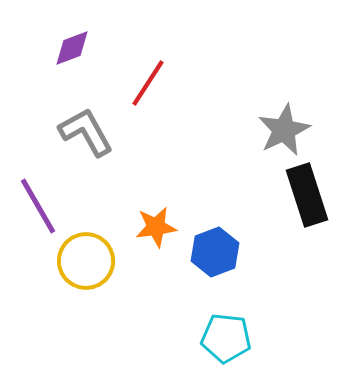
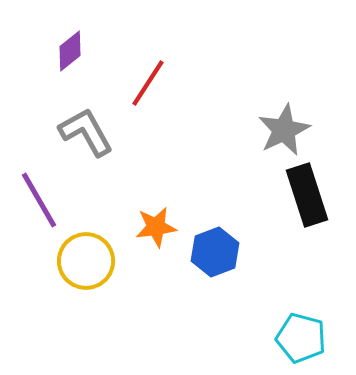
purple diamond: moved 2 px left, 3 px down; rotated 18 degrees counterclockwise
purple line: moved 1 px right, 6 px up
cyan pentagon: moved 75 px right; rotated 9 degrees clockwise
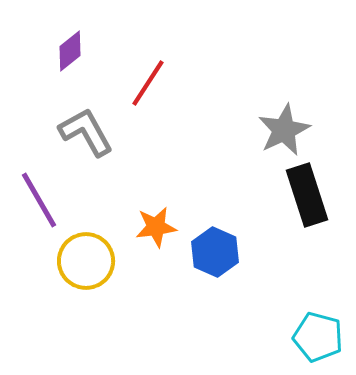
blue hexagon: rotated 15 degrees counterclockwise
cyan pentagon: moved 17 px right, 1 px up
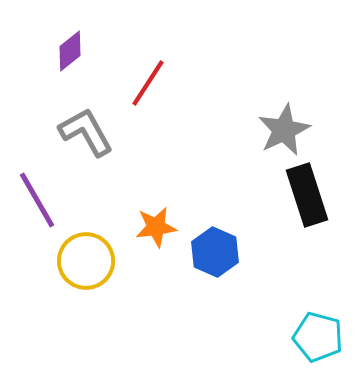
purple line: moved 2 px left
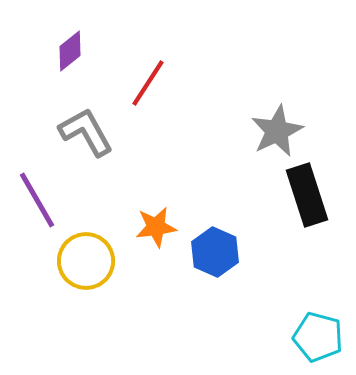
gray star: moved 7 px left, 1 px down
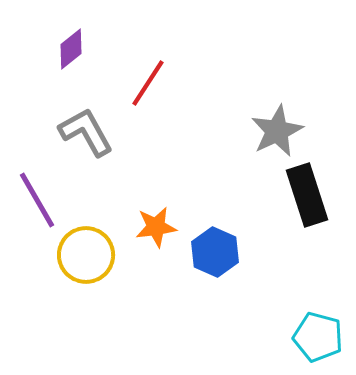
purple diamond: moved 1 px right, 2 px up
yellow circle: moved 6 px up
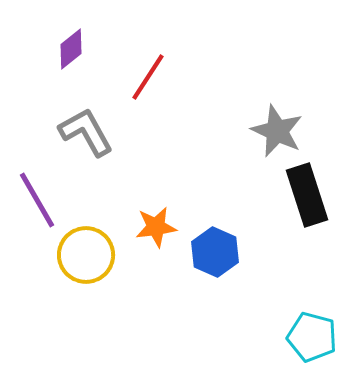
red line: moved 6 px up
gray star: rotated 22 degrees counterclockwise
cyan pentagon: moved 6 px left
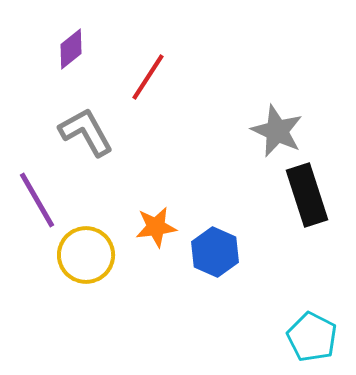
cyan pentagon: rotated 12 degrees clockwise
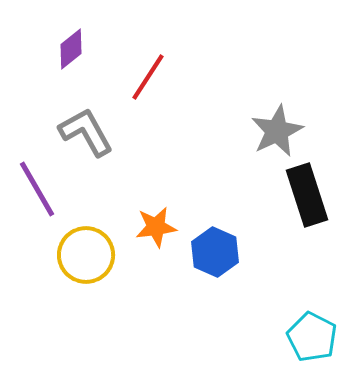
gray star: rotated 22 degrees clockwise
purple line: moved 11 px up
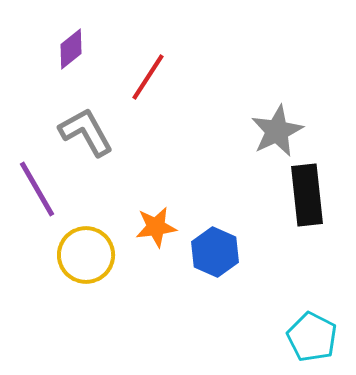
black rectangle: rotated 12 degrees clockwise
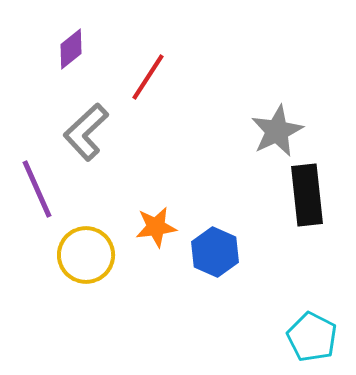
gray L-shape: rotated 104 degrees counterclockwise
purple line: rotated 6 degrees clockwise
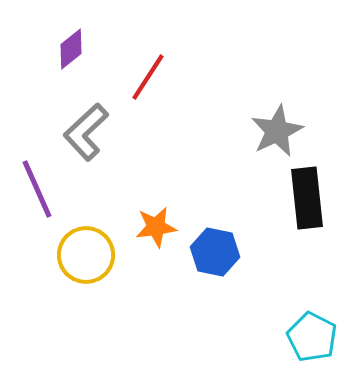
black rectangle: moved 3 px down
blue hexagon: rotated 12 degrees counterclockwise
